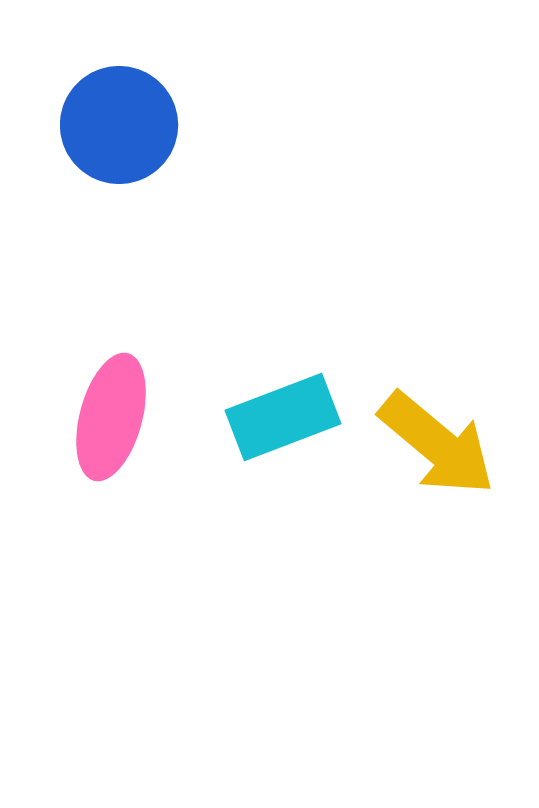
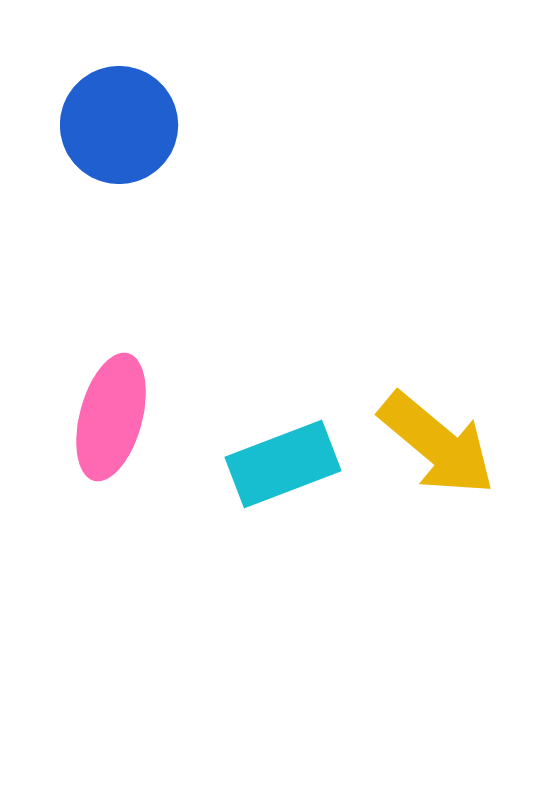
cyan rectangle: moved 47 px down
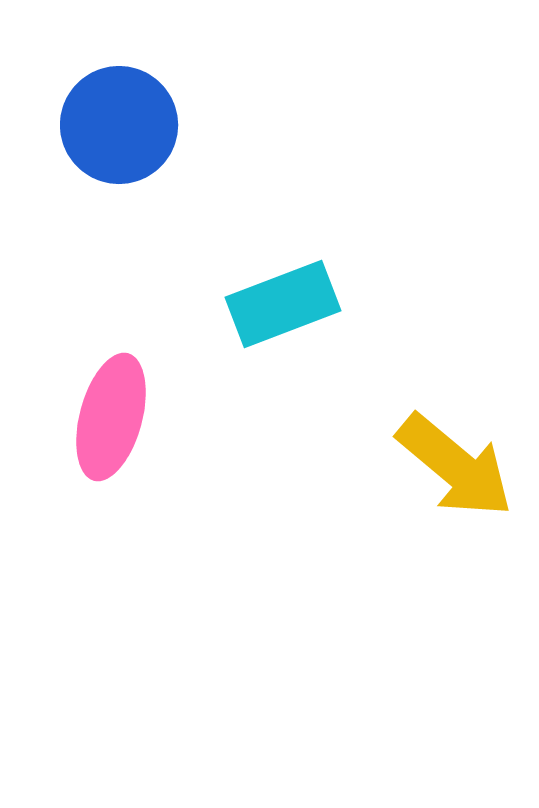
yellow arrow: moved 18 px right, 22 px down
cyan rectangle: moved 160 px up
